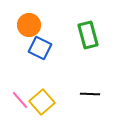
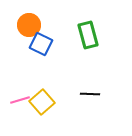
blue square: moved 1 px right, 4 px up
pink line: rotated 66 degrees counterclockwise
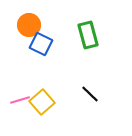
black line: rotated 42 degrees clockwise
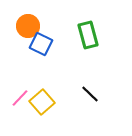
orange circle: moved 1 px left, 1 px down
pink line: moved 2 px up; rotated 30 degrees counterclockwise
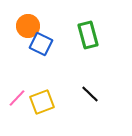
pink line: moved 3 px left
yellow square: rotated 20 degrees clockwise
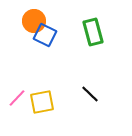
orange circle: moved 6 px right, 5 px up
green rectangle: moved 5 px right, 3 px up
blue square: moved 4 px right, 9 px up
yellow square: rotated 10 degrees clockwise
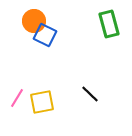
green rectangle: moved 16 px right, 8 px up
pink line: rotated 12 degrees counterclockwise
